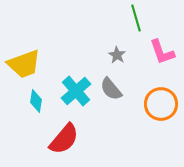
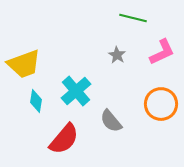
green line: moved 3 px left; rotated 60 degrees counterclockwise
pink L-shape: rotated 96 degrees counterclockwise
gray semicircle: moved 32 px down
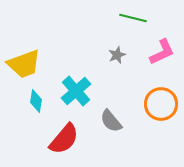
gray star: rotated 18 degrees clockwise
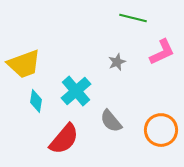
gray star: moved 7 px down
orange circle: moved 26 px down
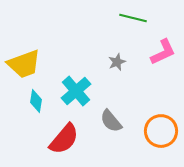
pink L-shape: moved 1 px right
orange circle: moved 1 px down
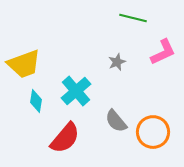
gray semicircle: moved 5 px right
orange circle: moved 8 px left, 1 px down
red semicircle: moved 1 px right, 1 px up
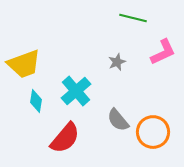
gray semicircle: moved 2 px right, 1 px up
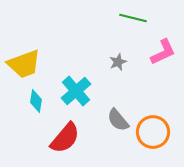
gray star: moved 1 px right
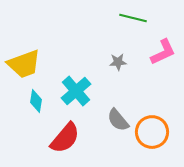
gray star: rotated 18 degrees clockwise
orange circle: moved 1 px left
